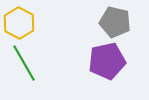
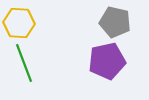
yellow hexagon: rotated 24 degrees counterclockwise
green line: rotated 9 degrees clockwise
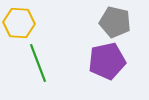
green line: moved 14 px right
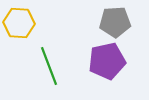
gray pentagon: rotated 16 degrees counterclockwise
green line: moved 11 px right, 3 px down
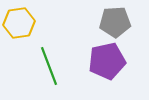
yellow hexagon: rotated 12 degrees counterclockwise
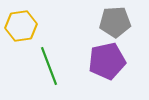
yellow hexagon: moved 2 px right, 3 px down
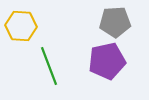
yellow hexagon: rotated 12 degrees clockwise
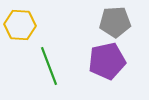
yellow hexagon: moved 1 px left, 1 px up
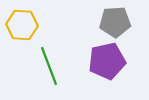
yellow hexagon: moved 2 px right
